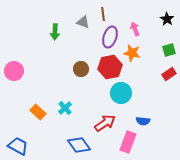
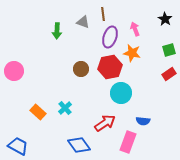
black star: moved 2 px left
green arrow: moved 2 px right, 1 px up
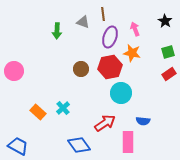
black star: moved 2 px down
green square: moved 1 px left, 2 px down
cyan cross: moved 2 px left
pink rectangle: rotated 20 degrees counterclockwise
